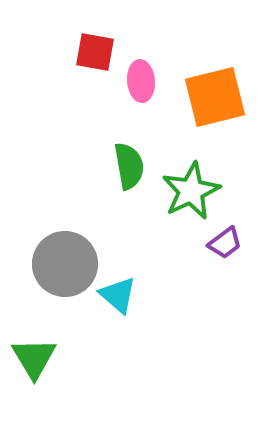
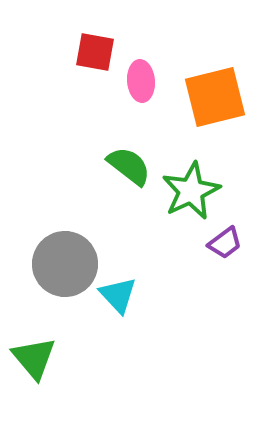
green semicircle: rotated 42 degrees counterclockwise
cyan triangle: rotated 6 degrees clockwise
green triangle: rotated 9 degrees counterclockwise
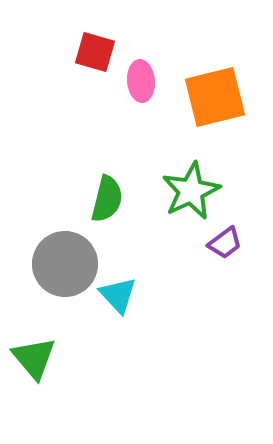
red square: rotated 6 degrees clockwise
green semicircle: moved 22 px left, 33 px down; rotated 66 degrees clockwise
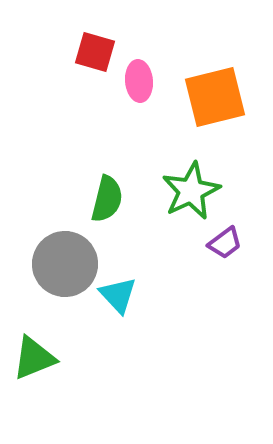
pink ellipse: moved 2 px left
green triangle: rotated 48 degrees clockwise
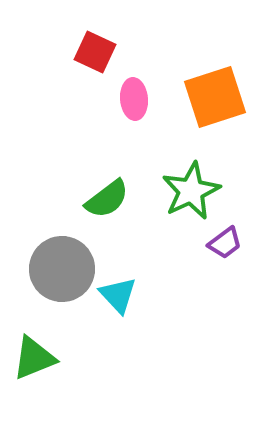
red square: rotated 9 degrees clockwise
pink ellipse: moved 5 px left, 18 px down
orange square: rotated 4 degrees counterclockwise
green semicircle: rotated 39 degrees clockwise
gray circle: moved 3 px left, 5 px down
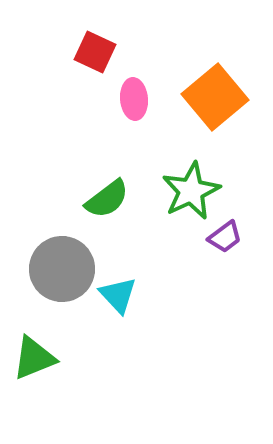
orange square: rotated 22 degrees counterclockwise
purple trapezoid: moved 6 px up
